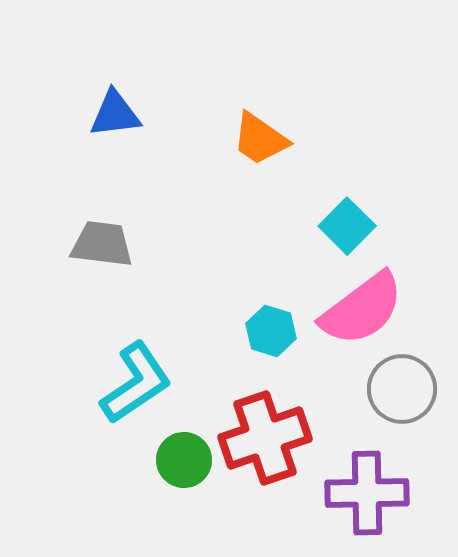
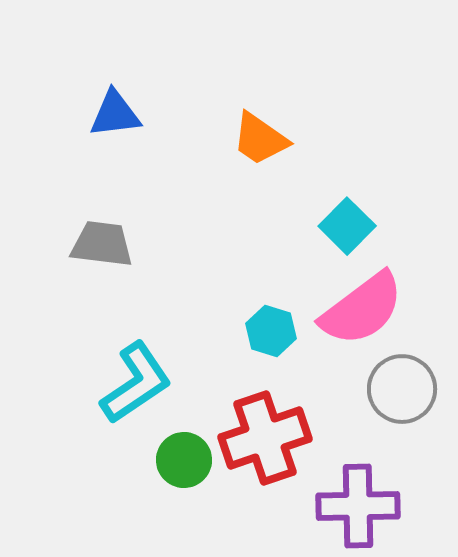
purple cross: moved 9 px left, 13 px down
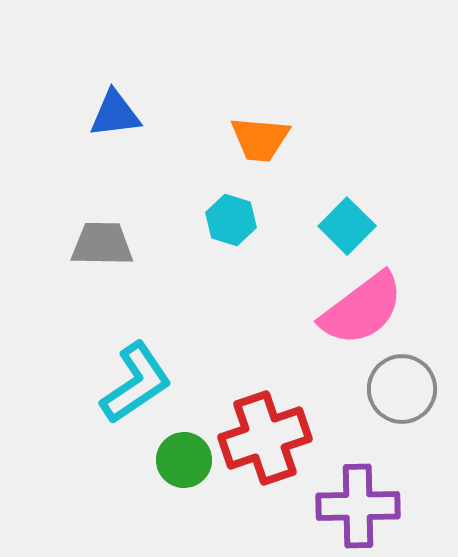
orange trapezoid: rotated 30 degrees counterclockwise
gray trapezoid: rotated 6 degrees counterclockwise
cyan hexagon: moved 40 px left, 111 px up
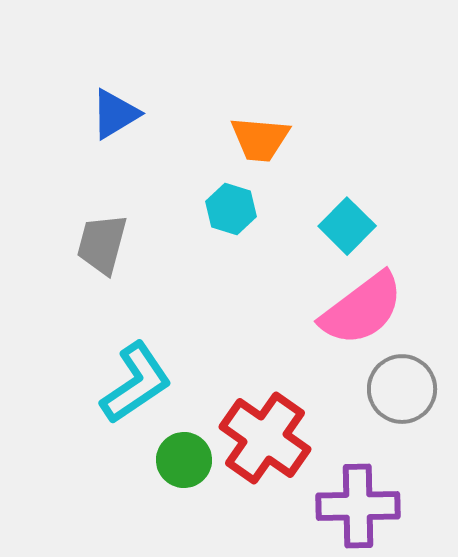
blue triangle: rotated 24 degrees counterclockwise
cyan hexagon: moved 11 px up
gray trapezoid: rotated 76 degrees counterclockwise
red cross: rotated 36 degrees counterclockwise
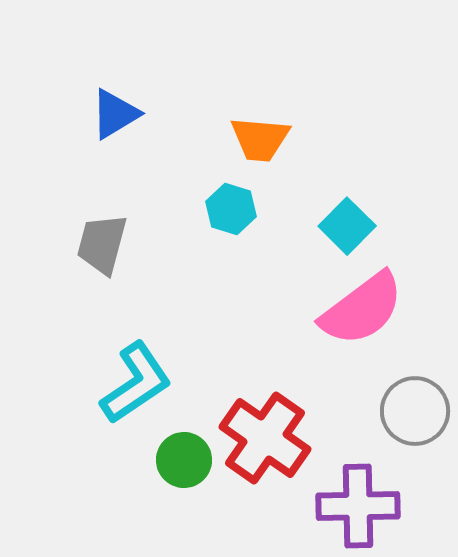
gray circle: moved 13 px right, 22 px down
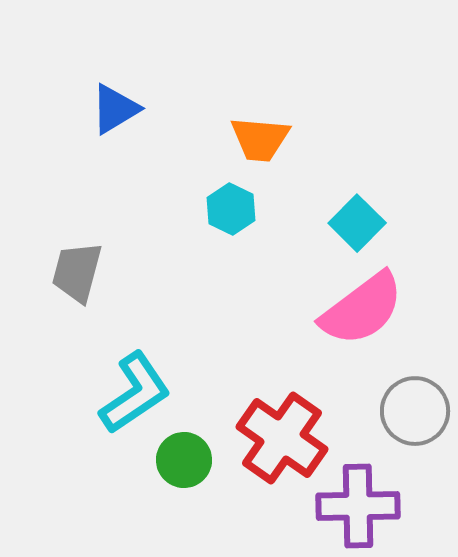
blue triangle: moved 5 px up
cyan hexagon: rotated 9 degrees clockwise
cyan square: moved 10 px right, 3 px up
gray trapezoid: moved 25 px left, 28 px down
cyan L-shape: moved 1 px left, 10 px down
red cross: moved 17 px right
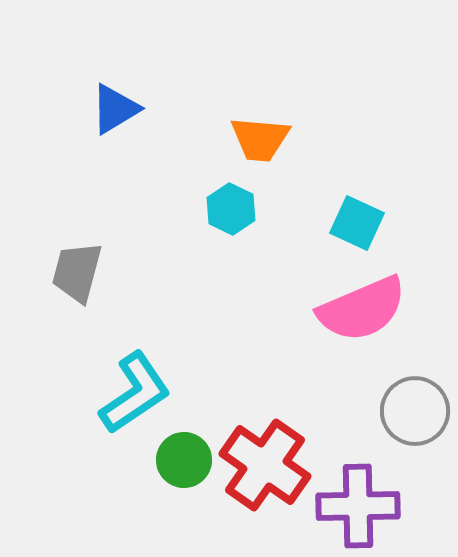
cyan square: rotated 20 degrees counterclockwise
pink semicircle: rotated 14 degrees clockwise
red cross: moved 17 px left, 27 px down
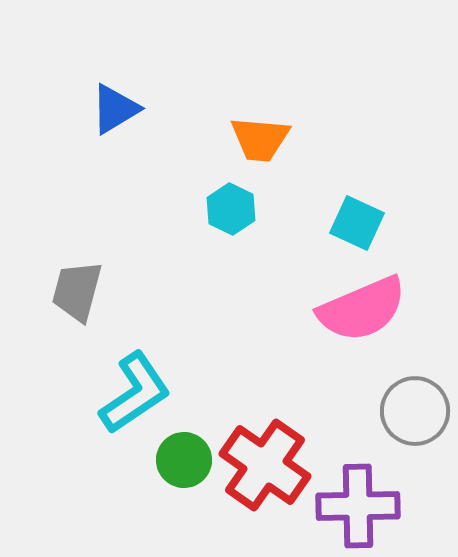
gray trapezoid: moved 19 px down
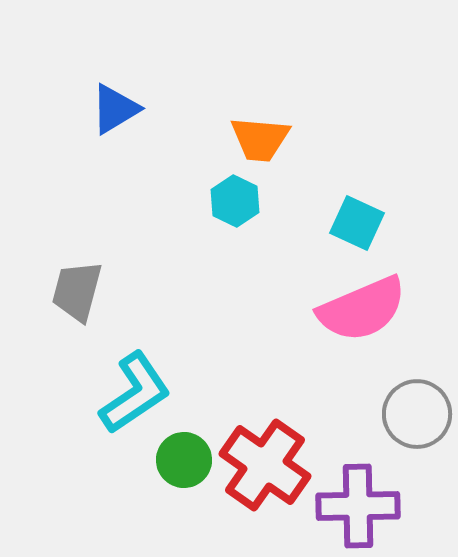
cyan hexagon: moved 4 px right, 8 px up
gray circle: moved 2 px right, 3 px down
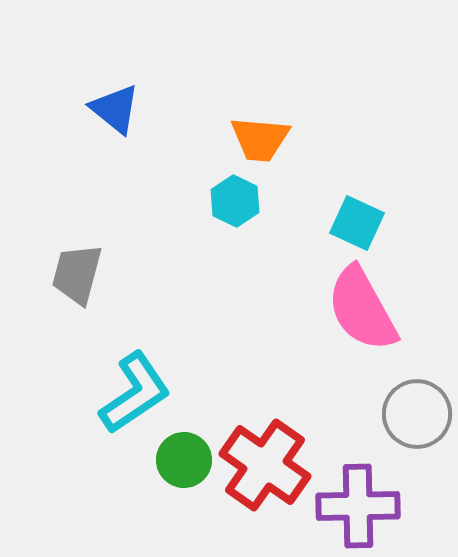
blue triangle: rotated 50 degrees counterclockwise
gray trapezoid: moved 17 px up
pink semicircle: rotated 84 degrees clockwise
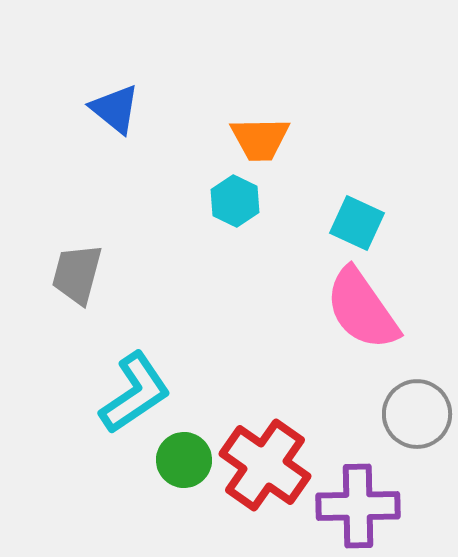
orange trapezoid: rotated 6 degrees counterclockwise
pink semicircle: rotated 6 degrees counterclockwise
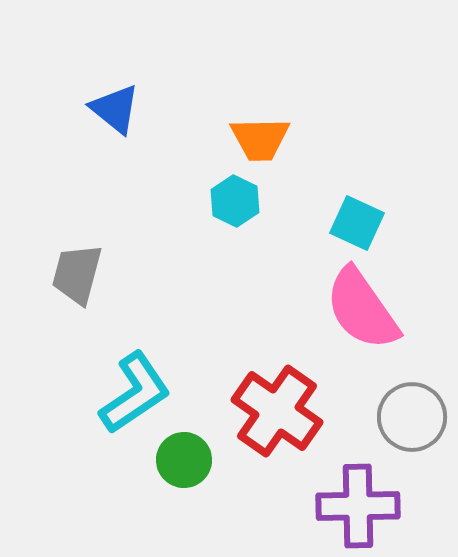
gray circle: moved 5 px left, 3 px down
red cross: moved 12 px right, 54 px up
